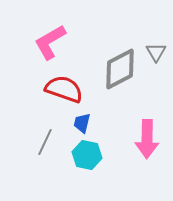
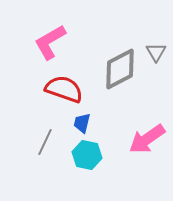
pink arrow: rotated 54 degrees clockwise
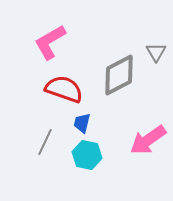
gray diamond: moved 1 px left, 6 px down
pink arrow: moved 1 px right, 1 px down
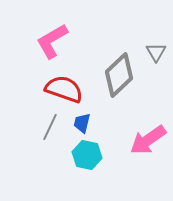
pink L-shape: moved 2 px right, 1 px up
gray diamond: rotated 15 degrees counterclockwise
gray line: moved 5 px right, 15 px up
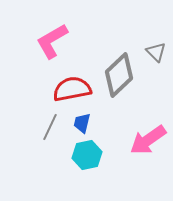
gray triangle: rotated 15 degrees counterclockwise
red semicircle: moved 8 px right; rotated 30 degrees counterclockwise
cyan hexagon: rotated 24 degrees counterclockwise
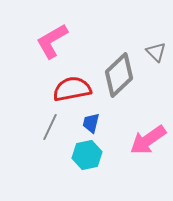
blue trapezoid: moved 9 px right
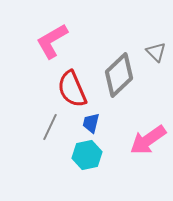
red semicircle: rotated 102 degrees counterclockwise
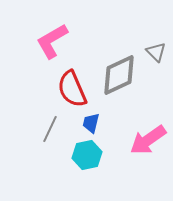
gray diamond: rotated 18 degrees clockwise
gray line: moved 2 px down
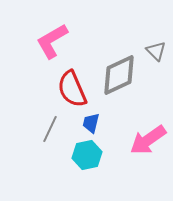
gray triangle: moved 1 px up
